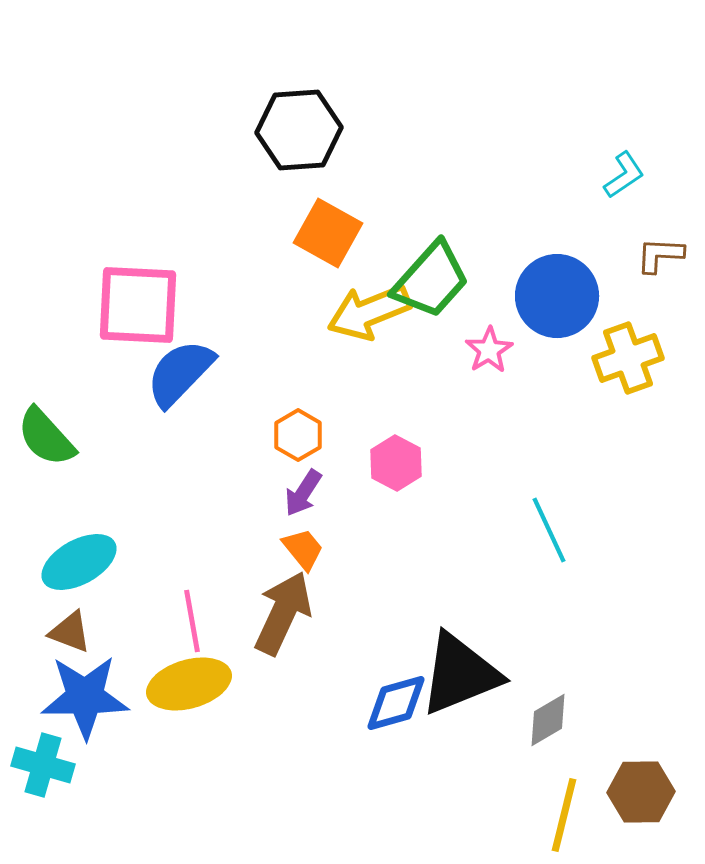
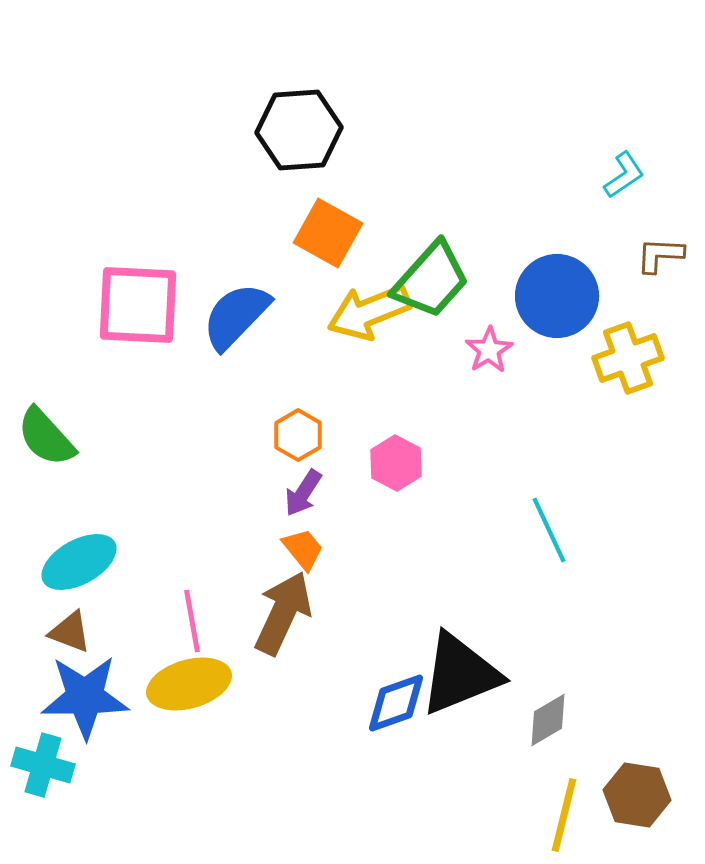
blue semicircle: moved 56 px right, 57 px up
blue diamond: rotated 4 degrees counterclockwise
brown hexagon: moved 4 px left, 3 px down; rotated 10 degrees clockwise
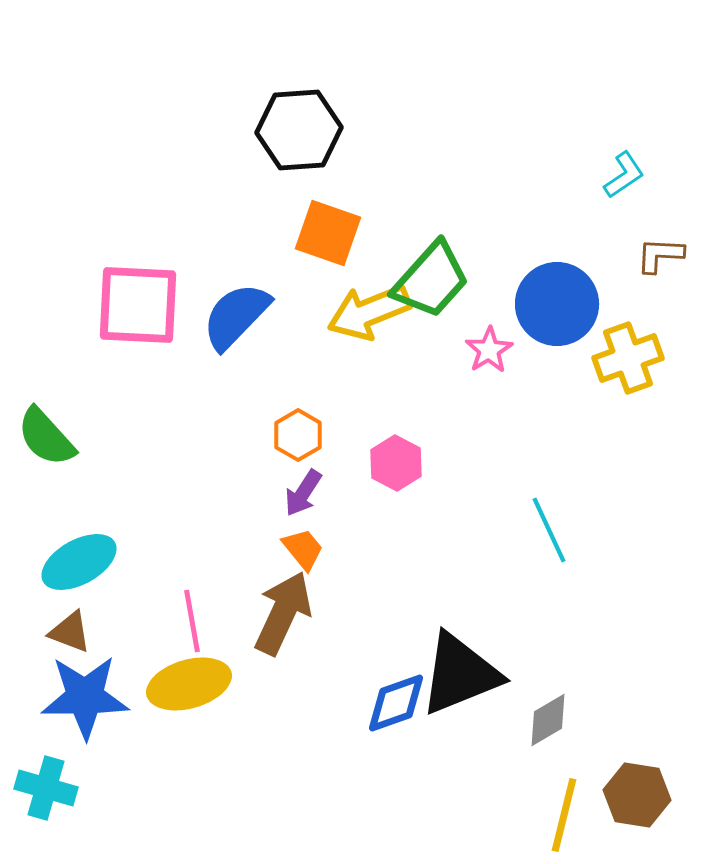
orange square: rotated 10 degrees counterclockwise
blue circle: moved 8 px down
cyan cross: moved 3 px right, 23 px down
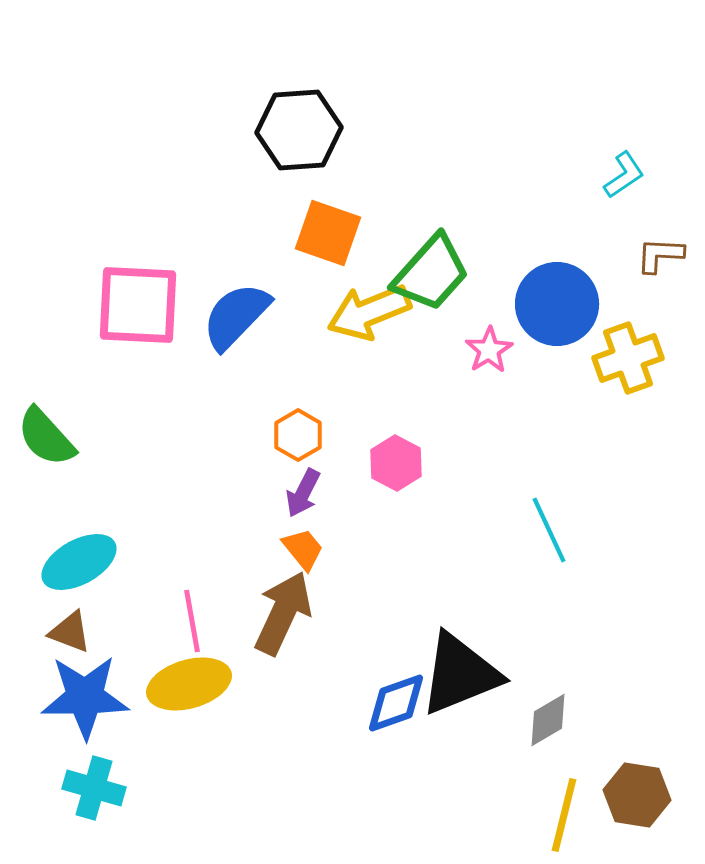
green trapezoid: moved 7 px up
purple arrow: rotated 6 degrees counterclockwise
cyan cross: moved 48 px right
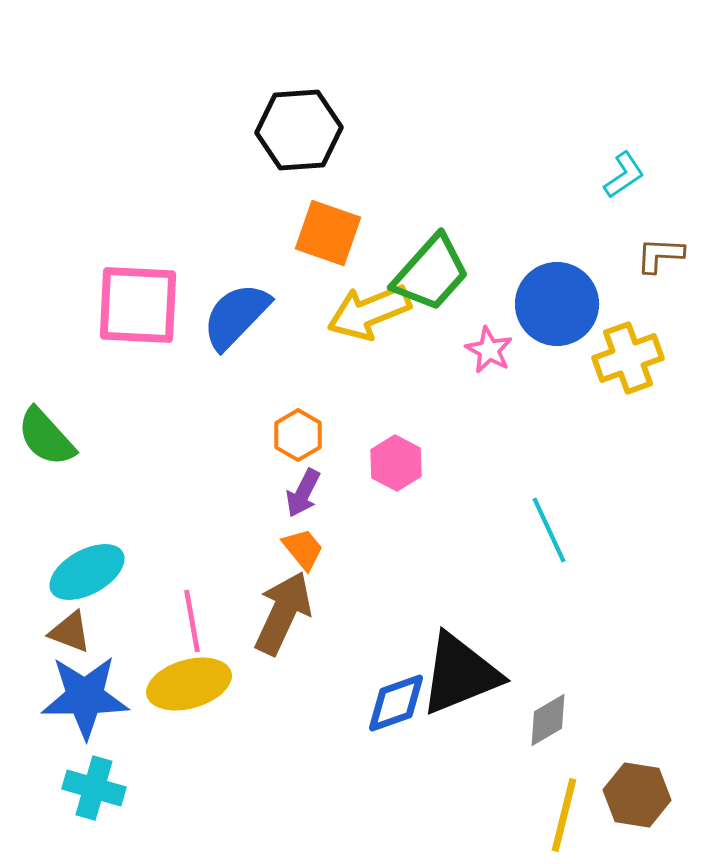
pink star: rotated 12 degrees counterclockwise
cyan ellipse: moved 8 px right, 10 px down
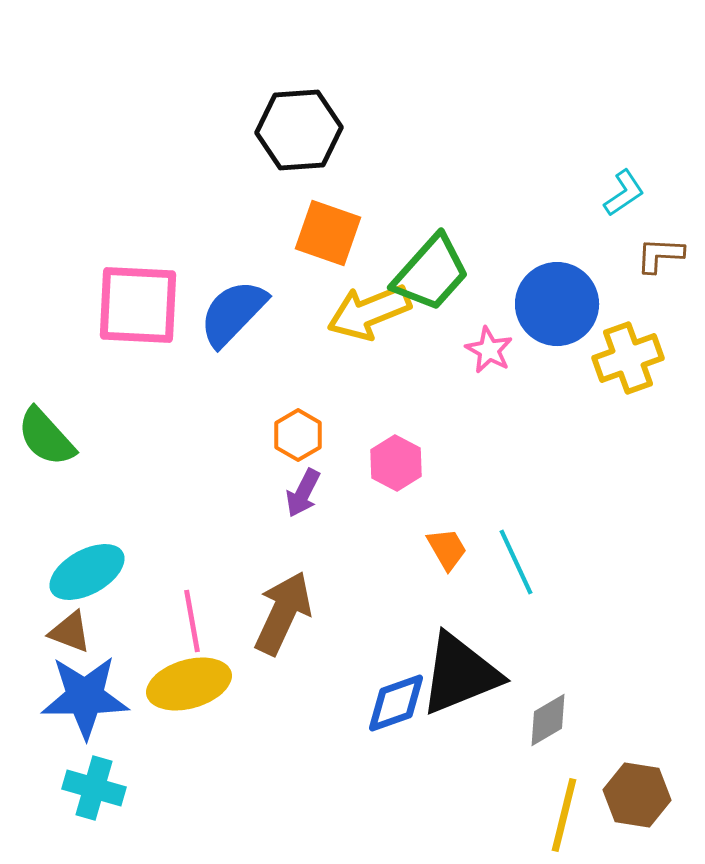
cyan L-shape: moved 18 px down
blue semicircle: moved 3 px left, 3 px up
cyan line: moved 33 px left, 32 px down
orange trapezoid: moved 144 px right; rotated 9 degrees clockwise
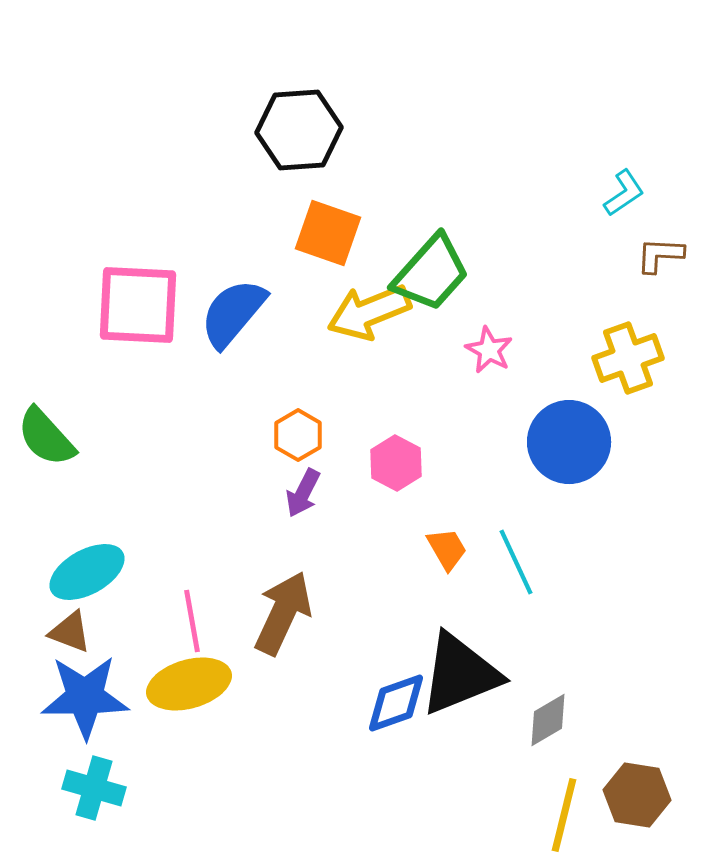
blue circle: moved 12 px right, 138 px down
blue semicircle: rotated 4 degrees counterclockwise
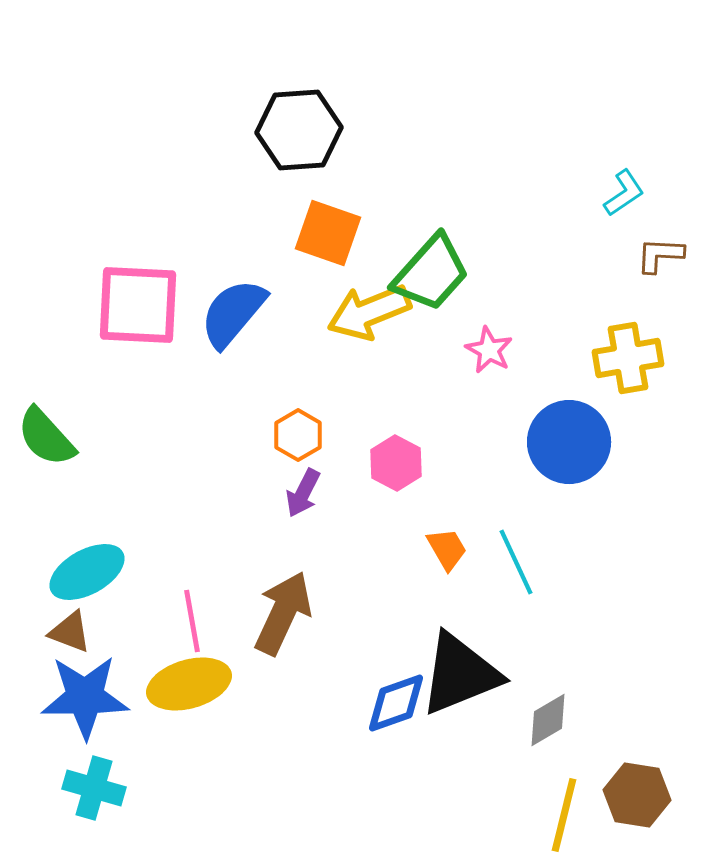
yellow cross: rotated 10 degrees clockwise
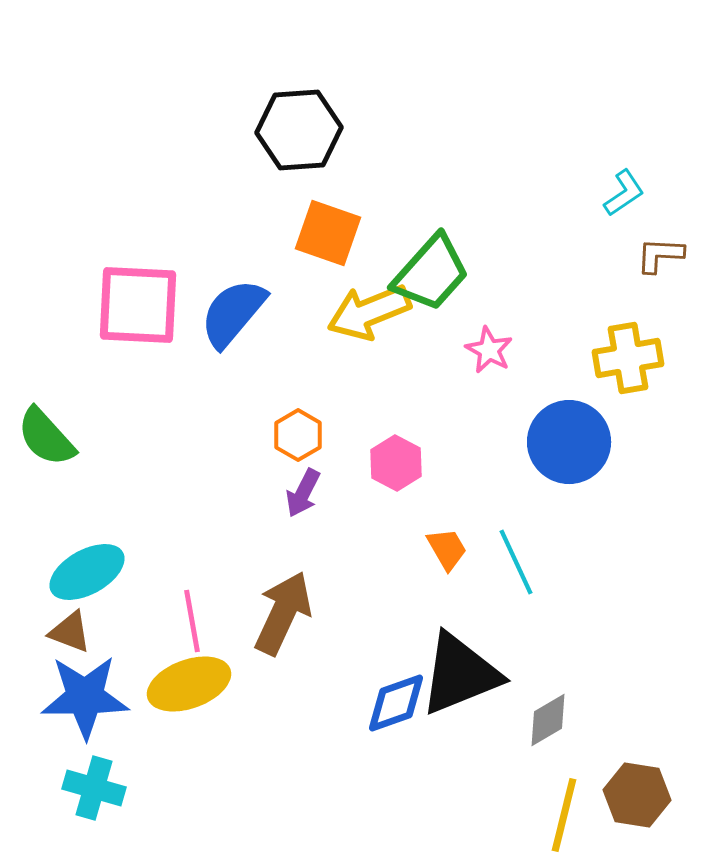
yellow ellipse: rotated 4 degrees counterclockwise
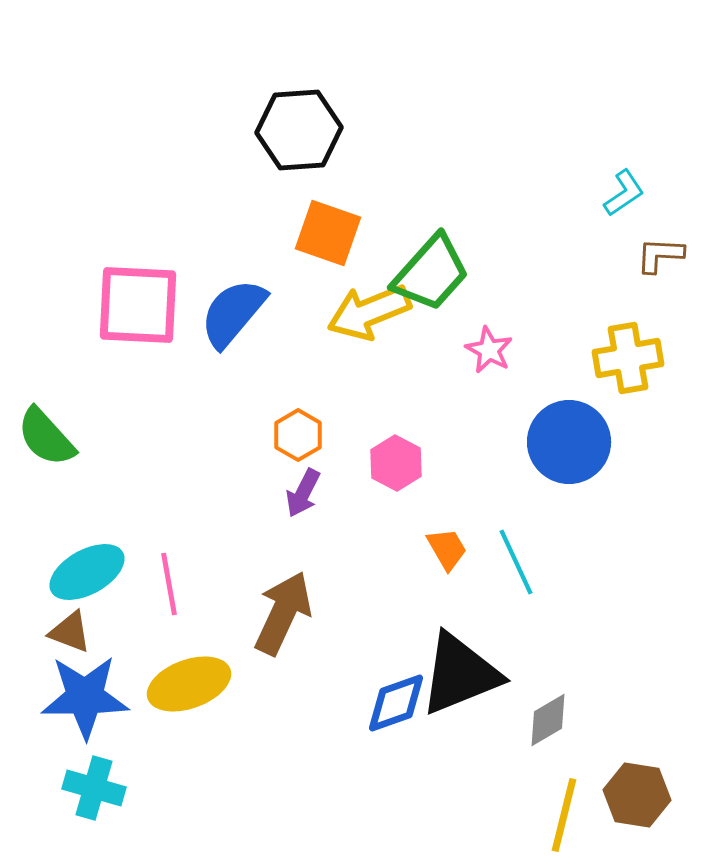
pink line: moved 23 px left, 37 px up
